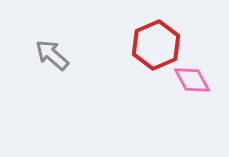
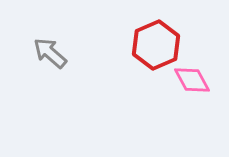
gray arrow: moved 2 px left, 2 px up
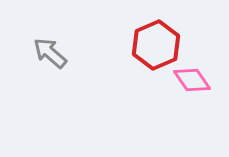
pink diamond: rotated 6 degrees counterclockwise
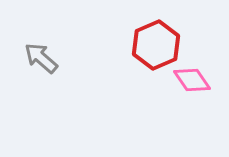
gray arrow: moved 9 px left, 5 px down
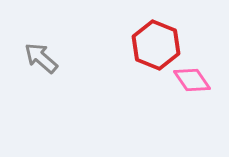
red hexagon: rotated 15 degrees counterclockwise
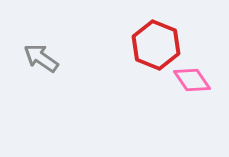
gray arrow: rotated 6 degrees counterclockwise
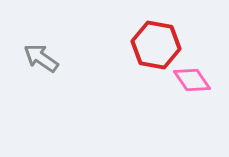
red hexagon: rotated 12 degrees counterclockwise
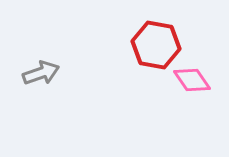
gray arrow: moved 15 px down; rotated 126 degrees clockwise
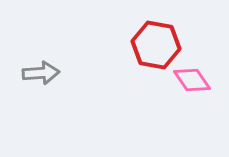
gray arrow: rotated 15 degrees clockwise
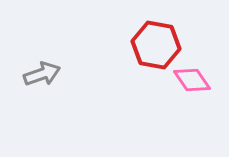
gray arrow: moved 1 px right, 1 px down; rotated 15 degrees counterclockwise
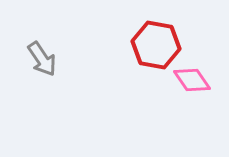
gray arrow: moved 15 px up; rotated 75 degrees clockwise
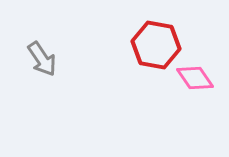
pink diamond: moved 3 px right, 2 px up
